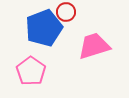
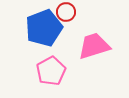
pink pentagon: moved 20 px right; rotated 8 degrees clockwise
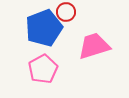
pink pentagon: moved 8 px left, 2 px up
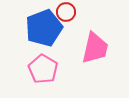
pink trapezoid: moved 1 px right, 2 px down; rotated 120 degrees clockwise
pink pentagon: rotated 12 degrees counterclockwise
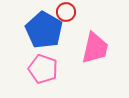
blue pentagon: moved 2 px down; rotated 21 degrees counterclockwise
pink pentagon: rotated 12 degrees counterclockwise
